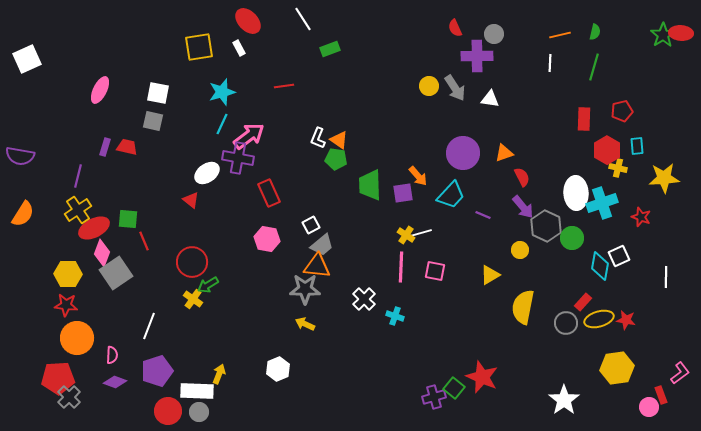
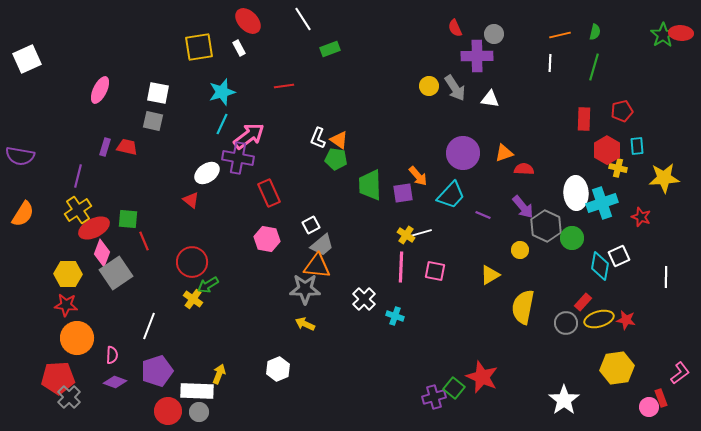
red semicircle at (522, 177): moved 2 px right, 8 px up; rotated 60 degrees counterclockwise
red rectangle at (661, 395): moved 3 px down
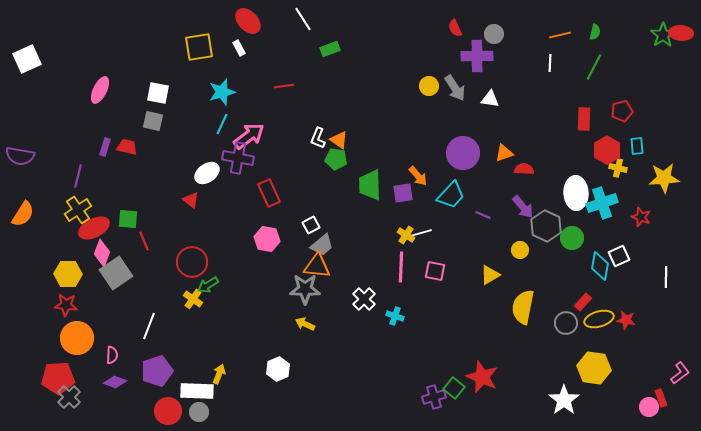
green line at (594, 67): rotated 12 degrees clockwise
yellow hexagon at (617, 368): moved 23 px left; rotated 16 degrees clockwise
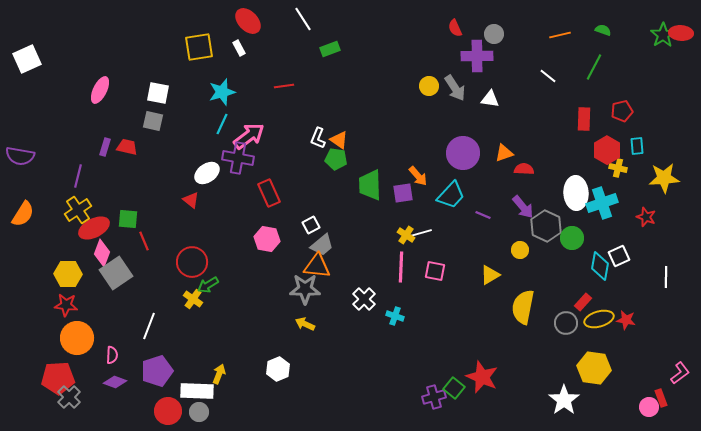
green semicircle at (595, 32): moved 8 px right, 2 px up; rotated 84 degrees counterclockwise
white line at (550, 63): moved 2 px left, 13 px down; rotated 54 degrees counterclockwise
red star at (641, 217): moved 5 px right
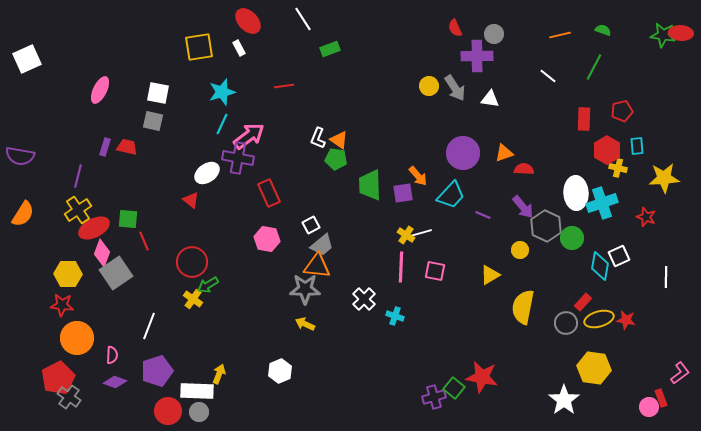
green star at (663, 35): rotated 30 degrees counterclockwise
red star at (66, 305): moved 4 px left
white hexagon at (278, 369): moved 2 px right, 2 px down
red star at (482, 377): rotated 12 degrees counterclockwise
red pentagon at (58, 378): rotated 24 degrees counterclockwise
gray cross at (69, 397): rotated 10 degrees counterclockwise
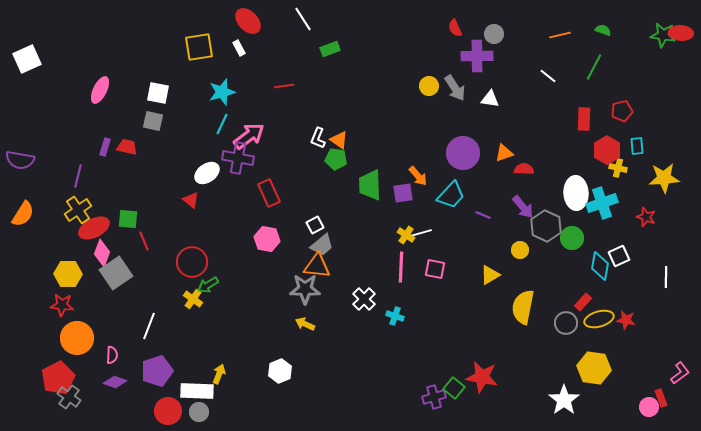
purple semicircle at (20, 156): moved 4 px down
white square at (311, 225): moved 4 px right
pink square at (435, 271): moved 2 px up
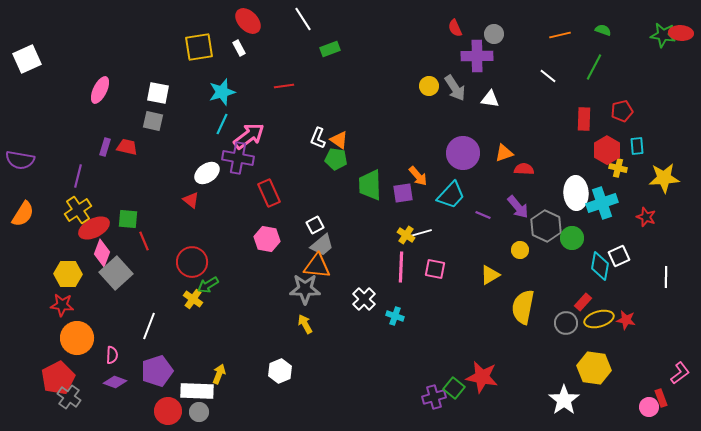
purple arrow at (523, 207): moved 5 px left
gray square at (116, 273): rotated 8 degrees counterclockwise
yellow arrow at (305, 324): rotated 36 degrees clockwise
